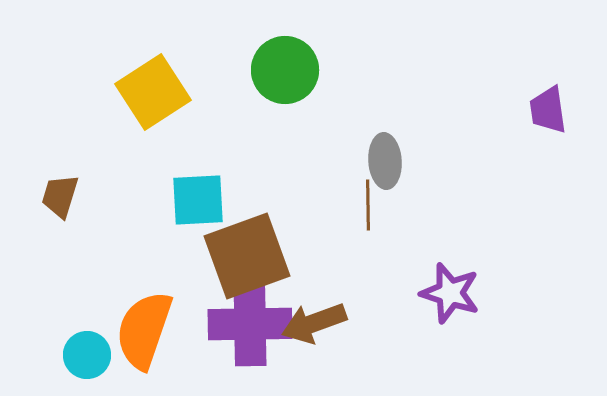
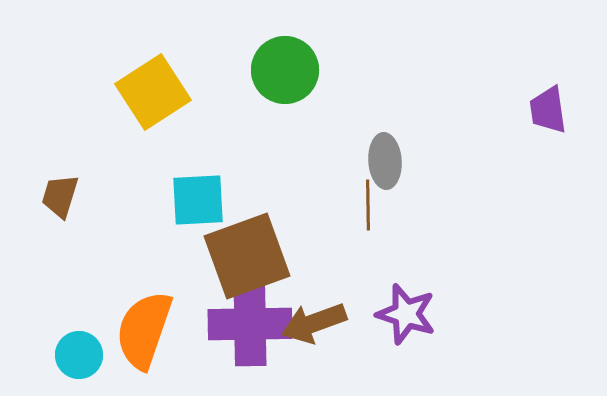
purple star: moved 44 px left, 21 px down
cyan circle: moved 8 px left
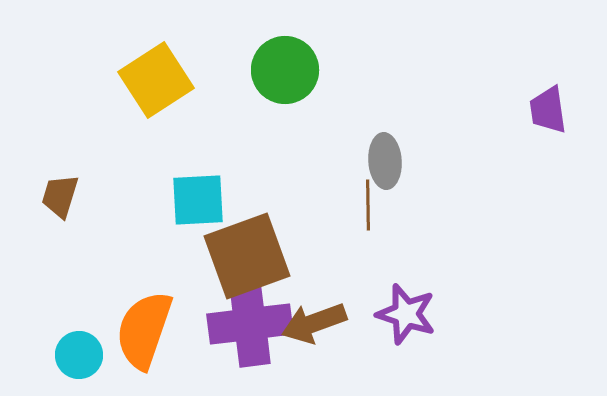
yellow square: moved 3 px right, 12 px up
purple cross: rotated 6 degrees counterclockwise
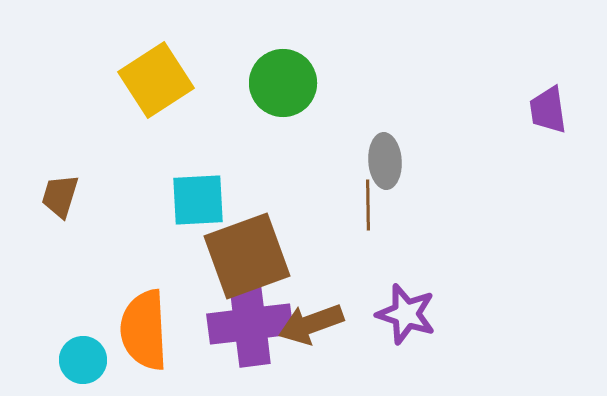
green circle: moved 2 px left, 13 px down
brown arrow: moved 3 px left, 1 px down
orange semicircle: rotated 22 degrees counterclockwise
cyan circle: moved 4 px right, 5 px down
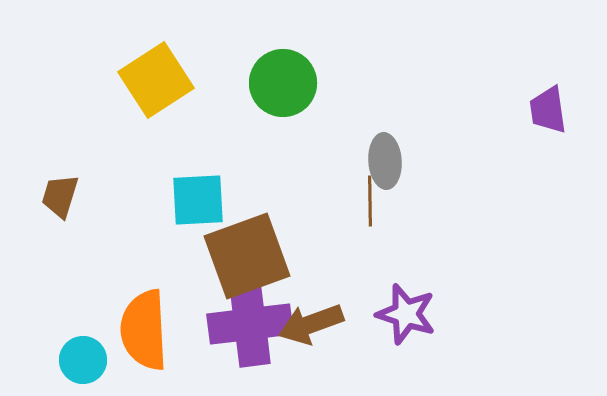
brown line: moved 2 px right, 4 px up
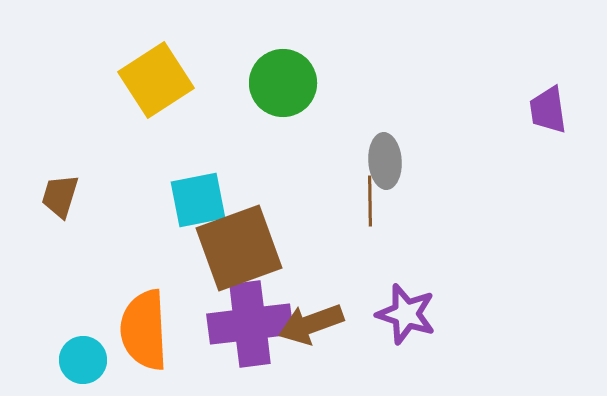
cyan square: rotated 8 degrees counterclockwise
brown square: moved 8 px left, 8 px up
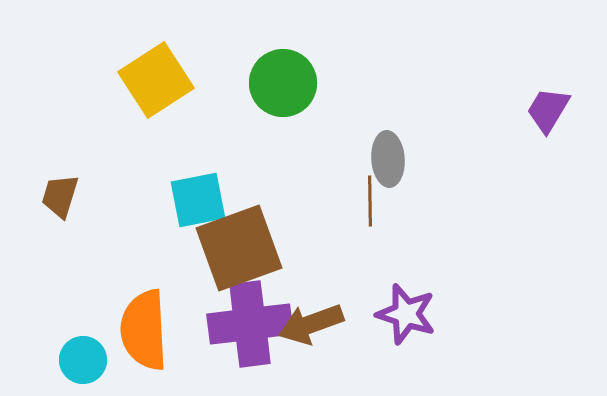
purple trapezoid: rotated 39 degrees clockwise
gray ellipse: moved 3 px right, 2 px up
